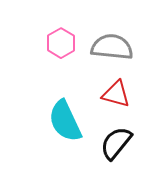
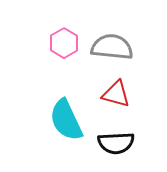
pink hexagon: moved 3 px right
cyan semicircle: moved 1 px right, 1 px up
black semicircle: rotated 132 degrees counterclockwise
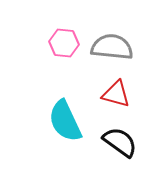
pink hexagon: rotated 24 degrees counterclockwise
cyan semicircle: moved 1 px left, 1 px down
black semicircle: moved 4 px right, 1 px up; rotated 141 degrees counterclockwise
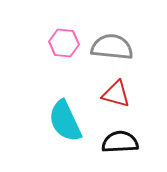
black semicircle: rotated 39 degrees counterclockwise
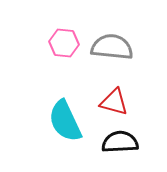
red triangle: moved 2 px left, 8 px down
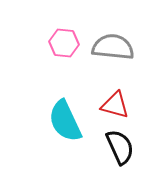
gray semicircle: moved 1 px right
red triangle: moved 1 px right, 3 px down
black semicircle: moved 5 px down; rotated 69 degrees clockwise
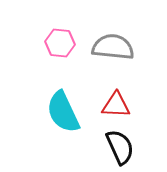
pink hexagon: moved 4 px left
red triangle: moved 1 px right; rotated 12 degrees counterclockwise
cyan semicircle: moved 2 px left, 9 px up
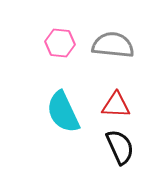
gray semicircle: moved 2 px up
